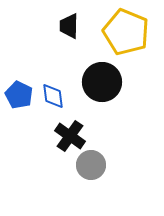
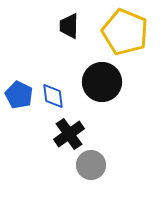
yellow pentagon: moved 1 px left
black cross: moved 1 px left, 2 px up; rotated 20 degrees clockwise
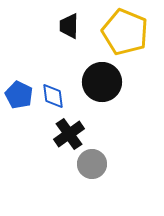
gray circle: moved 1 px right, 1 px up
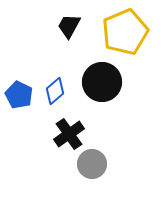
black trapezoid: rotated 28 degrees clockwise
yellow pentagon: rotated 27 degrees clockwise
blue diamond: moved 2 px right, 5 px up; rotated 56 degrees clockwise
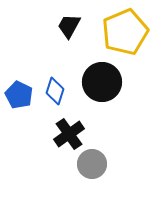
blue diamond: rotated 32 degrees counterclockwise
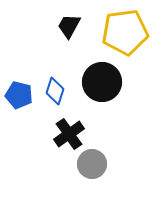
yellow pentagon: rotated 15 degrees clockwise
blue pentagon: rotated 12 degrees counterclockwise
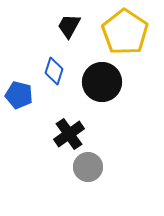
yellow pentagon: rotated 30 degrees counterclockwise
blue diamond: moved 1 px left, 20 px up
gray circle: moved 4 px left, 3 px down
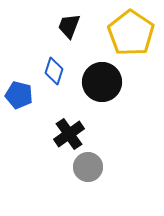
black trapezoid: rotated 8 degrees counterclockwise
yellow pentagon: moved 6 px right, 1 px down
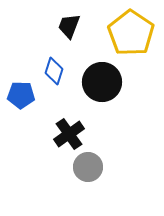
blue pentagon: moved 2 px right; rotated 12 degrees counterclockwise
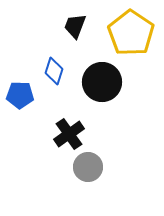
black trapezoid: moved 6 px right
blue pentagon: moved 1 px left
